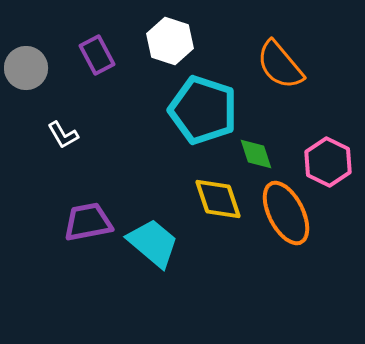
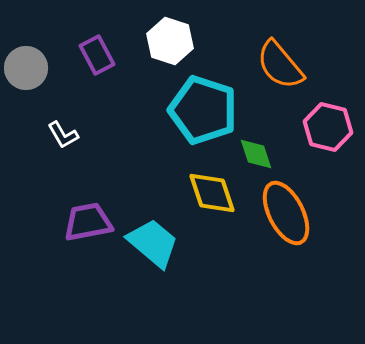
pink hexagon: moved 35 px up; rotated 12 degrees counterclockwise
yellow diamond: moved 6 px left, 6 px up
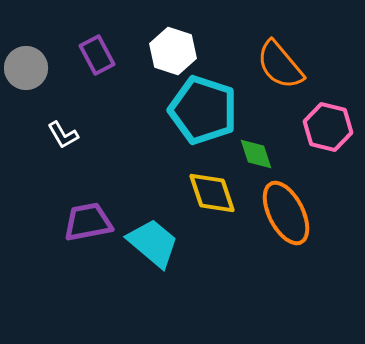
white hexagon: moved 3 px right, 10 px down
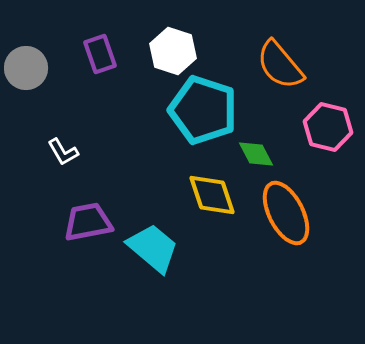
purple rectangle: moved 3 px right, 1 px up; rotated 9 degrees clockwise
white L-shape: moved 17 px down
green diamond: rotated 9 degrees counterclockwise
yellow diamond: moved 2 px down
cyan trapezoid: moved 5 px down
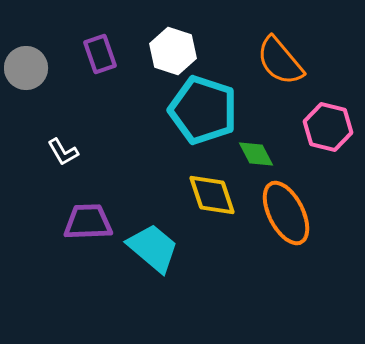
orange semicircle: moved 4 px up
purple trapezoid: rotated 9 degrees clockwise
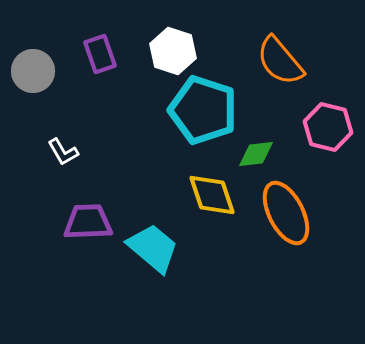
gray circle: moved 7 px right, 3 px down
green diamond: rotated 69 degrees counterclockwise
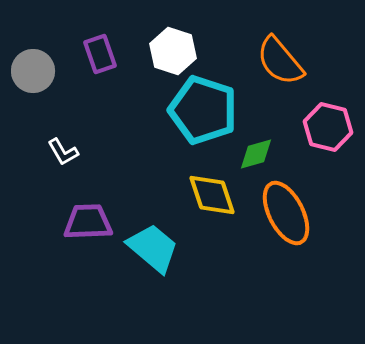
green diamond: rotated 9 degrees counterclockwise
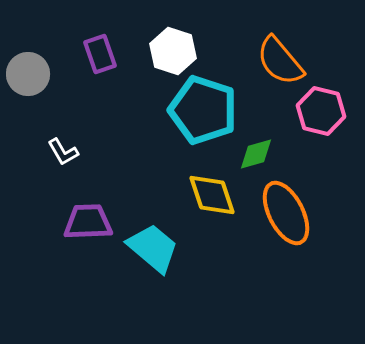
gray circle: moved 5 px left, 3 px down
pink hexagon: moved 7 px left, 16 px up
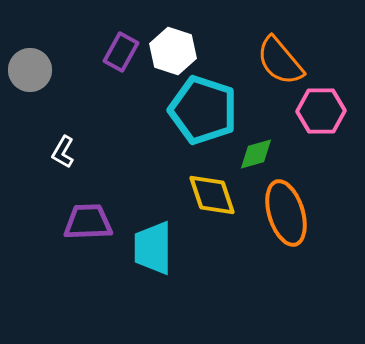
purple rectangle: moved 21 px right, 2 px up; rotated 48 degrees clockwise
gray circle: moved 2 px right, 4 px up
pink hexagon: rotated 15 degrees counterclockwise
white L-shape: rotated 60 degrees clockwise
orange ellipse: rotated 10 degrees clockwise
cyan trapezoid: rotated 130 degrees counterclockwise
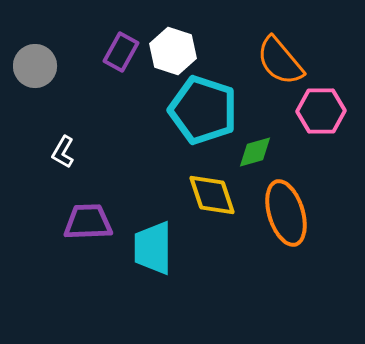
gray circle: moved 5 px right, 4 px up
green diamond: moved 1 px left, 2 px up
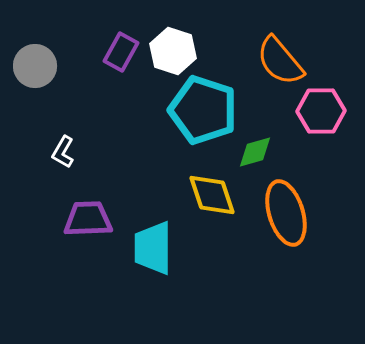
purple trapezoid: moved 3 px up
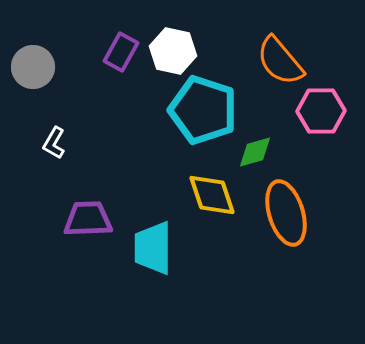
white hexagon: rotated 6 degrees counterclockwise
gray circle: moved 2 px left, 1 px down
white L-shape: moved 9 px left, 9 px up
